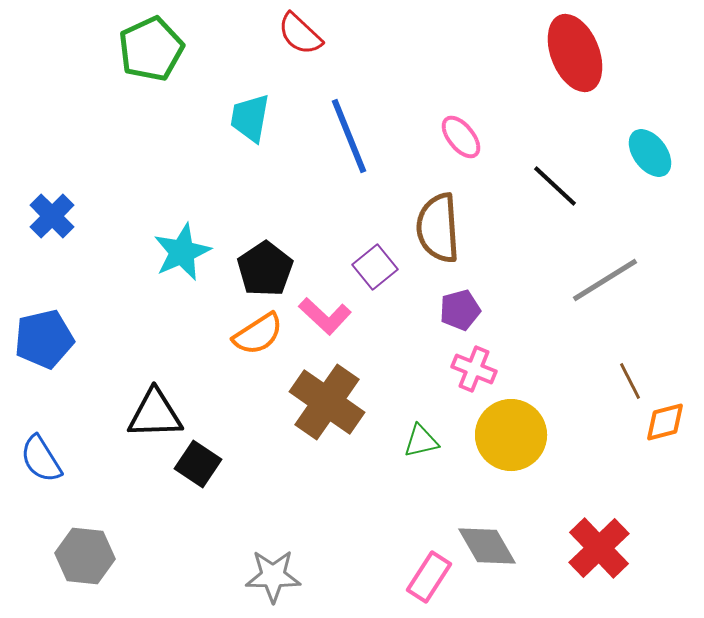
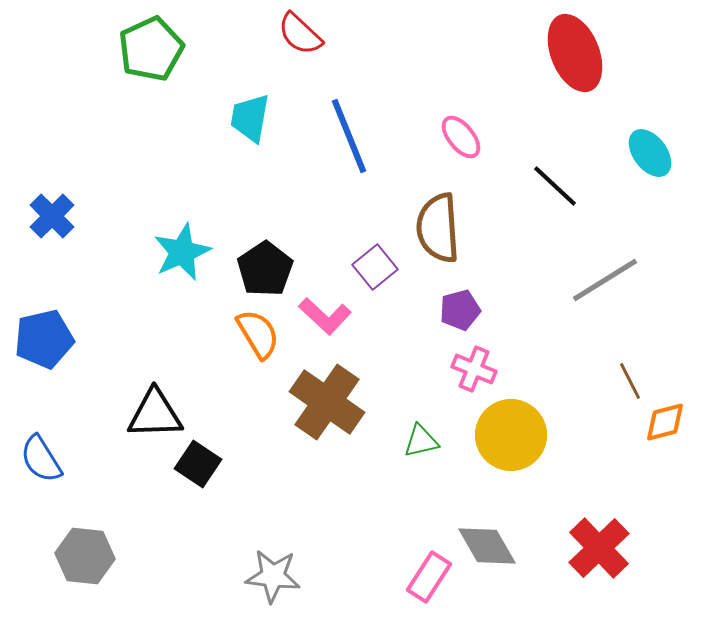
orange semicircle: rotated 88 degrees counterclockwise
gray star: rotated 6 degrees clockwise
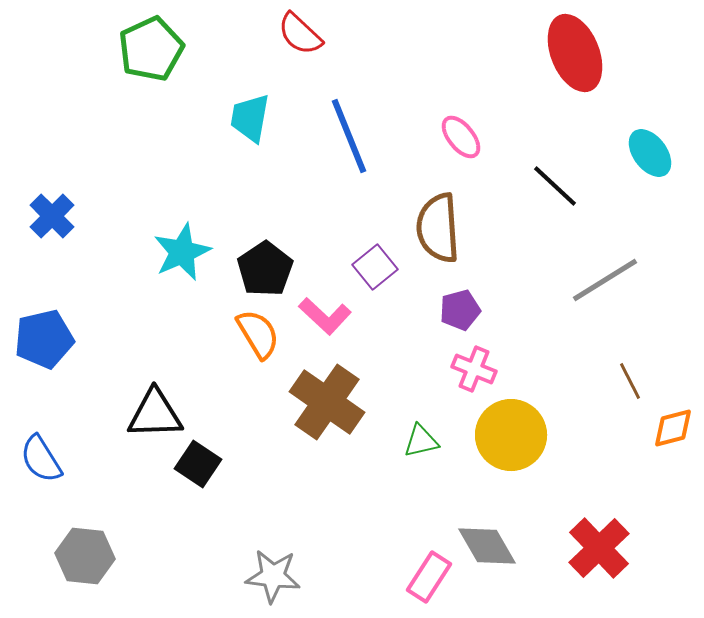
orange diamond: moved 8 px right, 6 px down
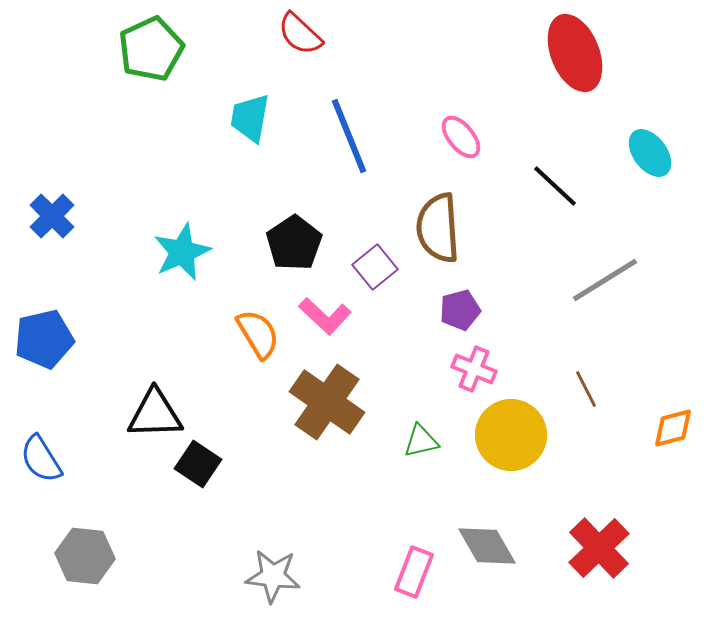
black pentagon: moved 29 px right, 26 px up
brown line: moved 44 px left, 8 px down
pink rectangle: moved 15 px left, 5 px up; rotated 12 degrees counterclockwise
